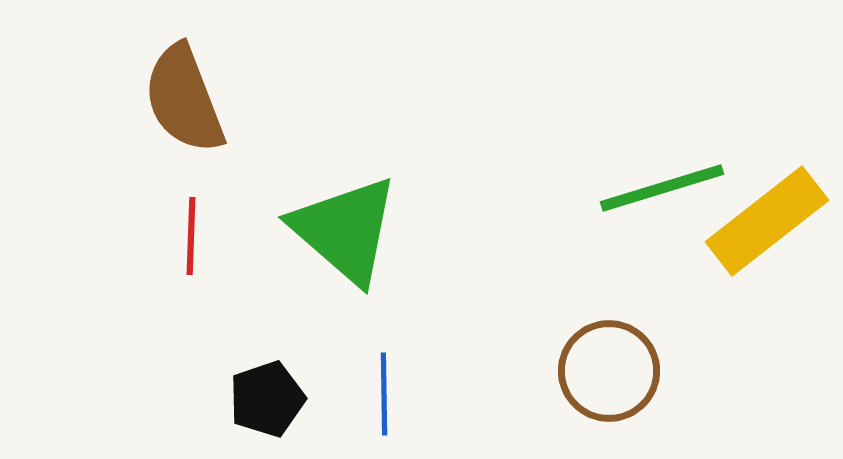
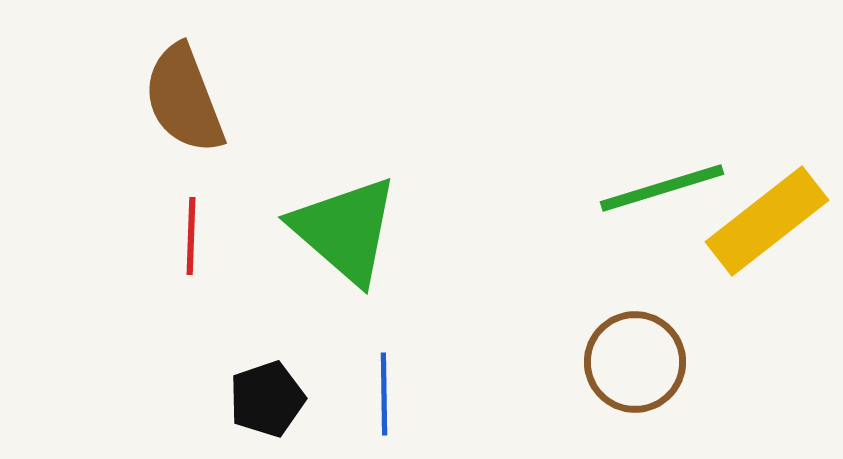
brown circle: moved 26 px right, 9 px up
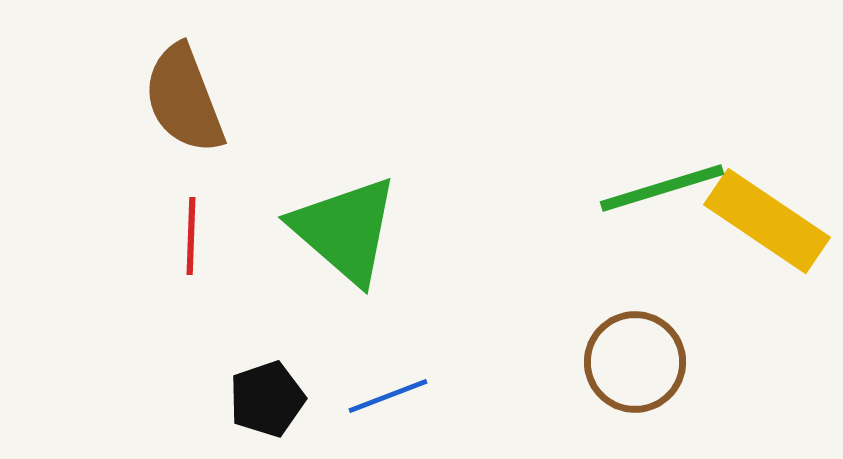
yellow rectangle: rotated 72 degrees clockwise
blue line: moved 4 px right, 2 px down; rotated 70 degrees clockwise
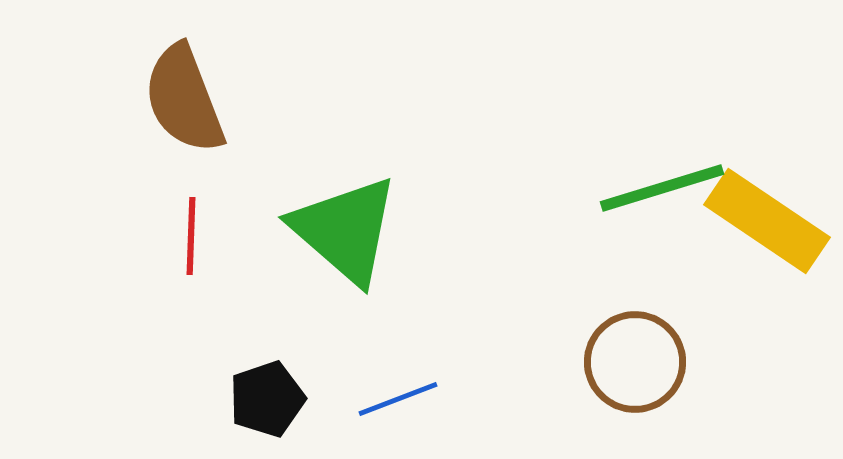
blue line: moved 10 px right, 3 px down
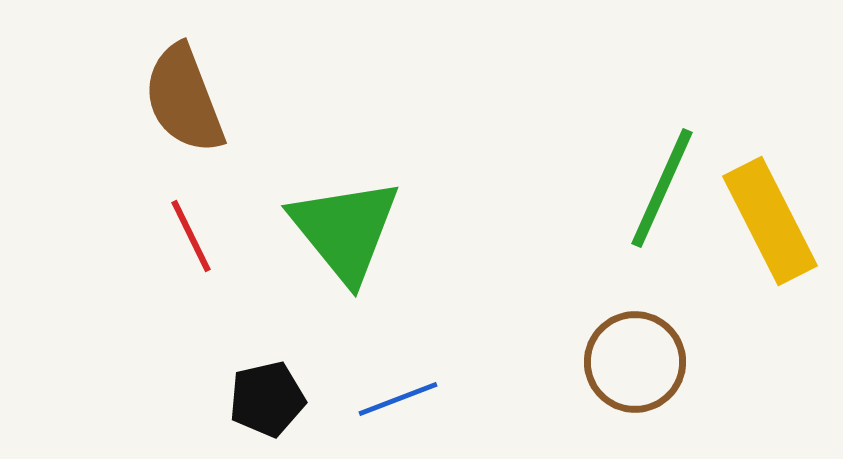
green line: rotated 49 degrees counterclockwise
yellow rectangle: moved 3 px right; rotated 29 degrees clockwise
green triangle: rotated 10 degrees clockwise
red line: rotated 28 degrees counterclockwise
black pentagon: rotated 6 degrees clockwise
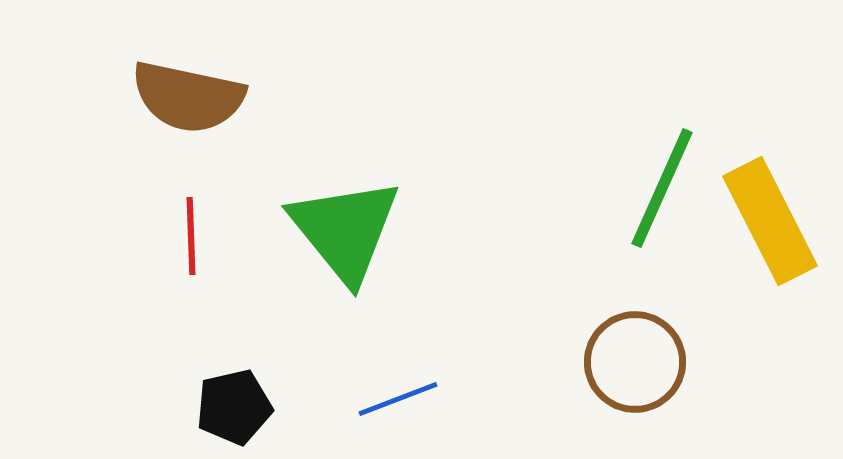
brown semicircle: moved 4 px right, 2 px up; rotated 57 degrees counterclockwise
red line: rotated 24 degrees clockwise
black pentagon: moved 33 px left, 8 px down
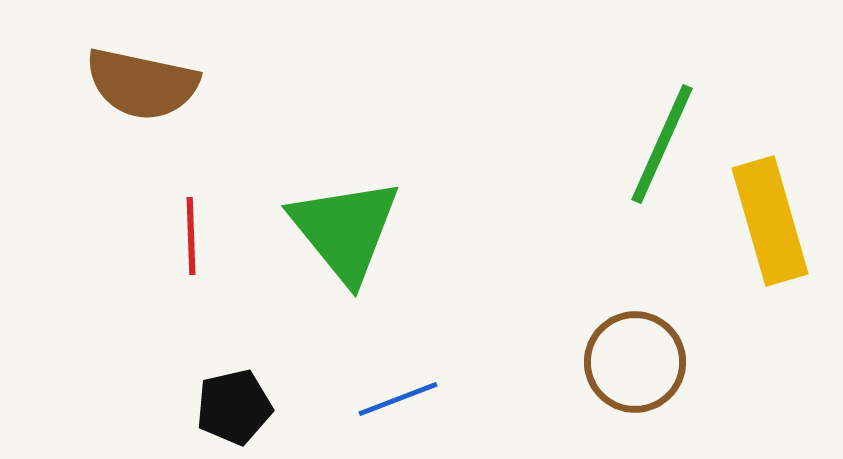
brown semicircle: moved 46 px left, 13 px up
green line: moved 44 px up
yellow rectangle: rotated 11 degrees clockwise
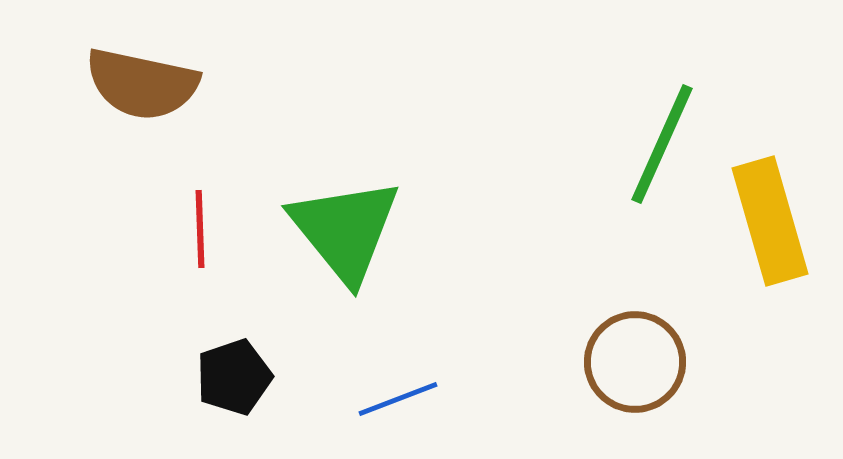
red line: moved 9 px right, 7 px up
black pentagon: moved 30 px up; rotated 6 degrees counterclockwise
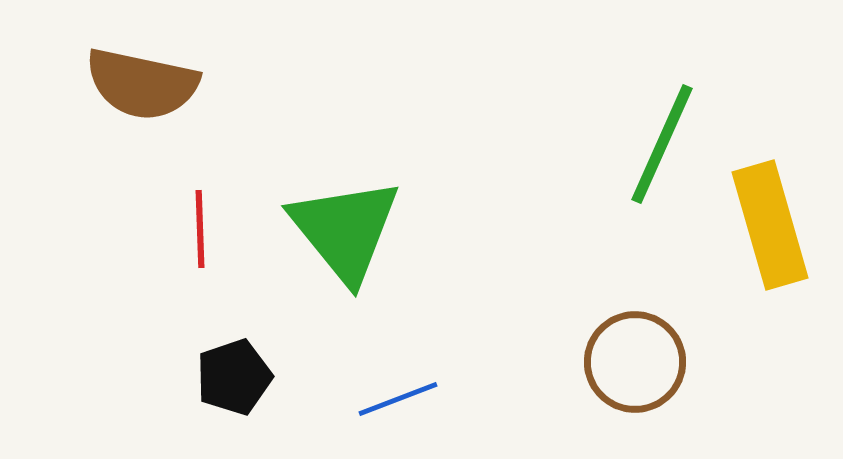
yellow rectangle: moved 4 px down
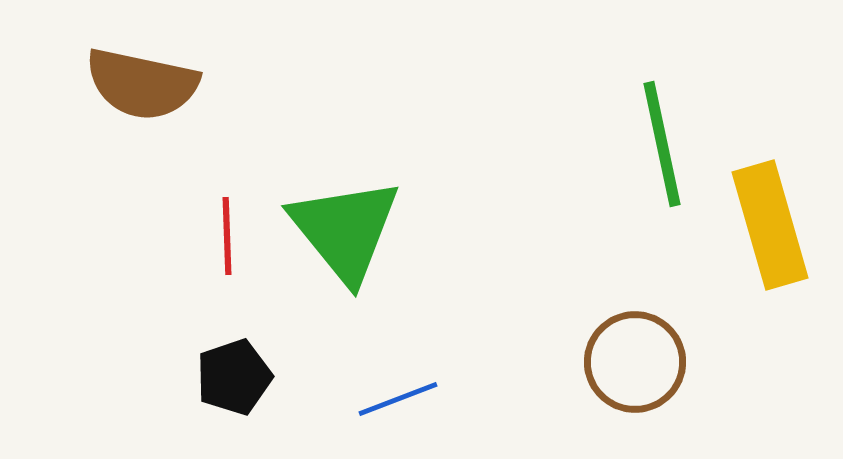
green line: rotated 36 degrees counterclockwise
red line: moved 27 px right, 7 px down
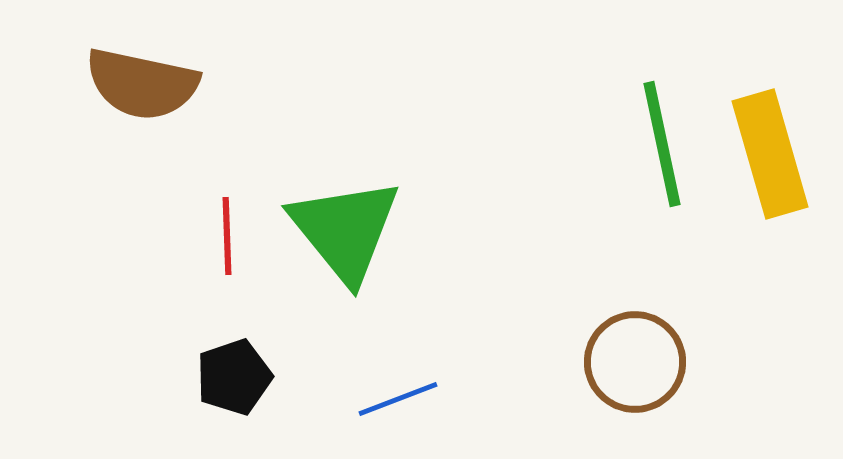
yellow rectangle: moved 71 px up
